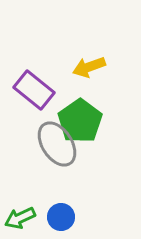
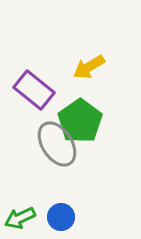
yellow arrow: rotated 12 degrees counterclockwise
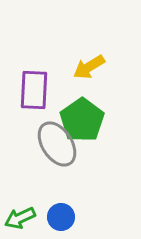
purple rectangle: rotated 54 degrees clockwise
green pentagon: moved 2 px right, 1 px up
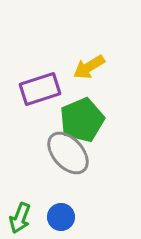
purple rectangle: moved 6 px right, 1 px up; rotated 69 degrees clockwise
green pentagon: rotated 12 degrees clockwise
gray ellipse: moved 11 px right, 9 px down; rotated 9 degrees counterclockwise
green arrow: rotated 44 degrees counterclockwise
